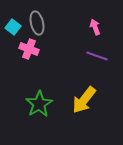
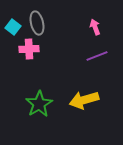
pink cross: rotated 24 degrees counterclockwise
purple line: rotated 40 degrees counterclockwise
yellow arrow: rotated 36 degrees clockwise
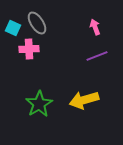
gray ellipse: rotated 20 degrees counterclockwise
cyan square: moved 1 px down; rotated 14 degrees counterclockwise
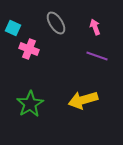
gray ellipse: moved 19 px right
pink cross: rotated 24 degrees clockwise
purple line: rotated 40 degrees clockwise
yellow arrow: moved 1 px left
green star: moved 9 px left
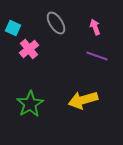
pink cross: rotated 30 degrees clockwise
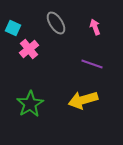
purple line: moved 5 px left, 8 px down
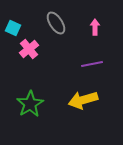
pink arrow: rotated 21 degrees clockwise
purple line: rotated 30 degrees counterclockwise
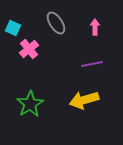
yellow arrow: moved 1 px right
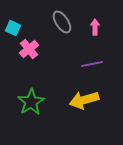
gray ellipse: moved 6 px right, 1 px up
green star: moved 1 px right, 2 px up
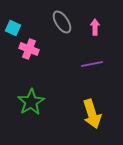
pink cross: rotated 30 degrees counterclockwise
yellow arrow: moved 8 px right, 14 px down; rotated 92 degrees counterclockwise
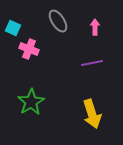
gray ellipse: moved 4 px left, 1 px up
purple line: moved 1 px up
